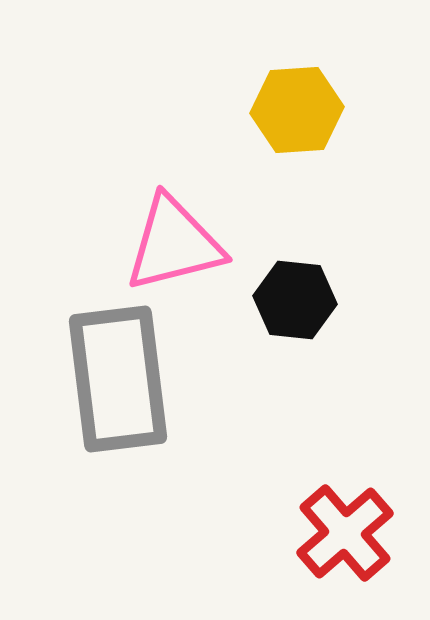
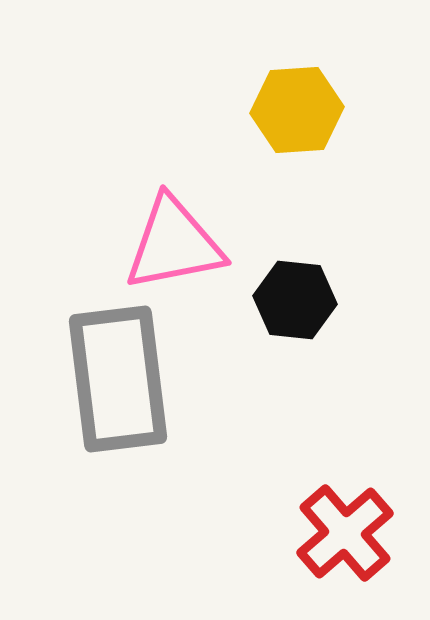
pink triangle: rotated 3 degrees clockwise
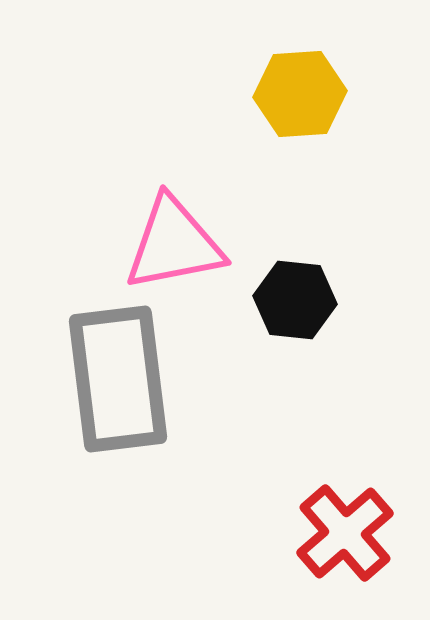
yellow hexagon: moved 3 px right, 16 px up
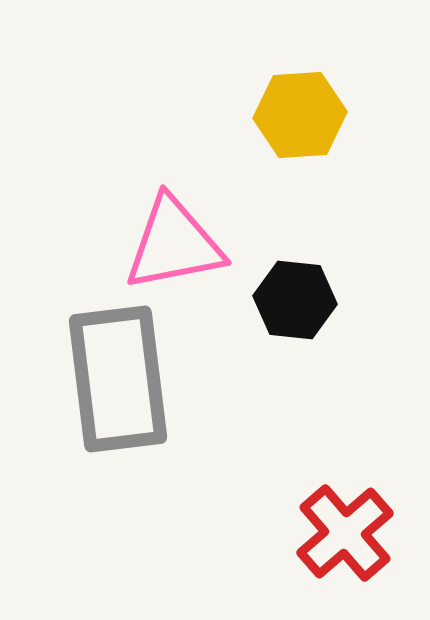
yellow hexagon: moved 21 px down
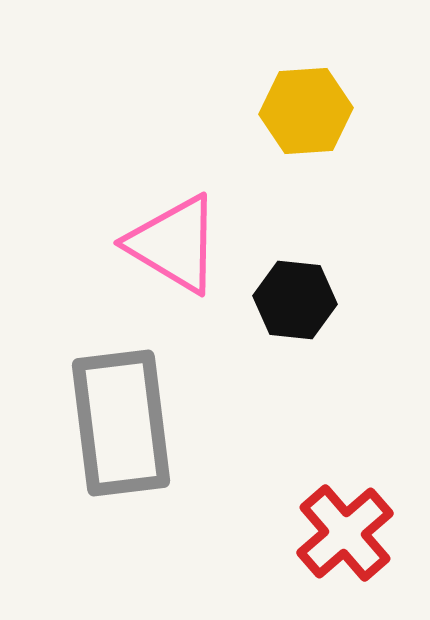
yellow hexagon: moved 6 px right, 4 px up
pink triangle: rotated 42 degrees clockwise
gray rectangle: moved 3 px right, 44 px down
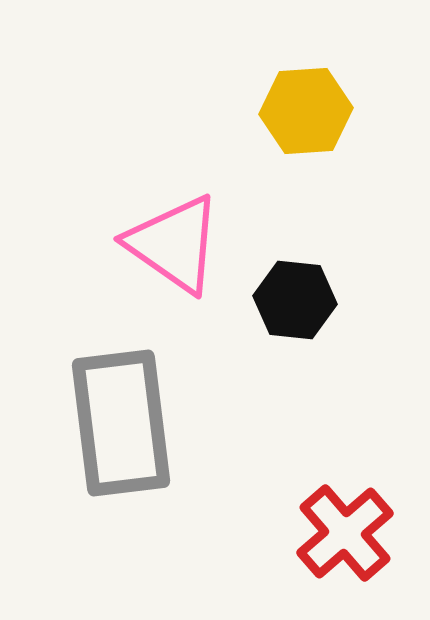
pink triangle: rotated 4 degrees clockwise
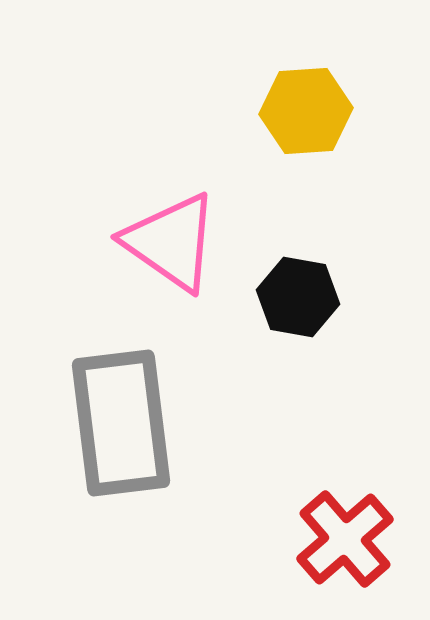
pink triangle: moved 3 px left, 2 px up
black hexagon: moved 3 px right, 3 px up; rotated 4 degrees clockwise
red cross: moved 6 px down
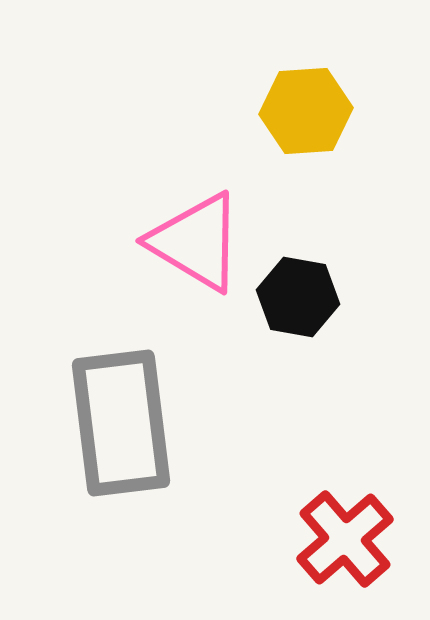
pink triangle: moved 25 px right; rotated 4 degrees counterclockwise
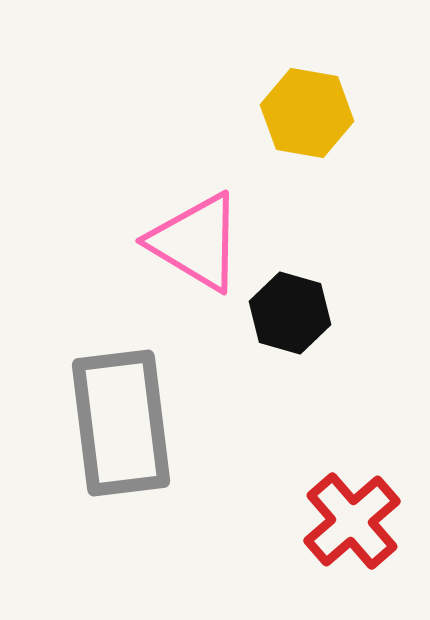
yellow hexagon: moved 1 px right, 2 px down; rotated 14 degrees clockwise
black hexagon: moved 8 px left, 16 px down; rotated 6 degrees clockwise
red cross: moved 7 px right, 18 px up
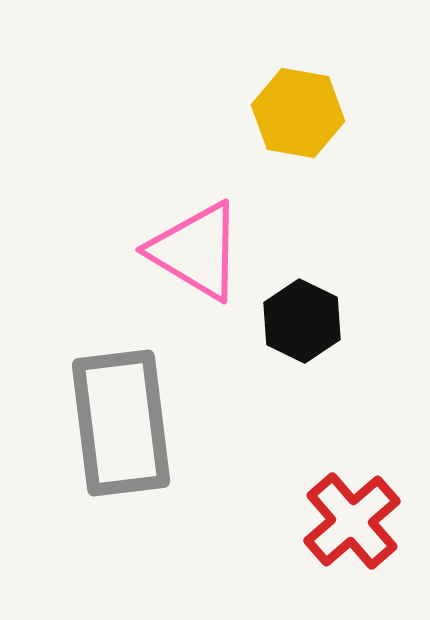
yellow hexagon: moved 9 px left
pink triangle: moved 9 px down
black hexagon: moved 12 px right, 8 px down; rotated 10 degrees clockwise
